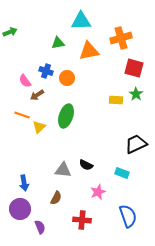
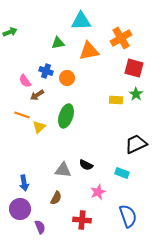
orange cross: rotated 15 degrees counterclockwise
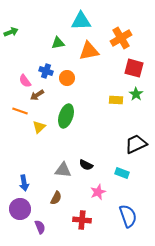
green arrow: moved 1 px right
orange line: moved 2 px left, 4 px up
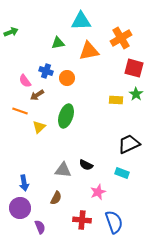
black trapezoid: moved 7 px left
purple circle: moved 1 px up
blue semicircle: moved 14 px left, 6 px down
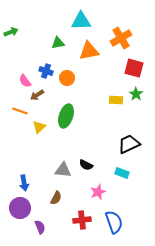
red cross: rotated 12 degrees counterclockwise
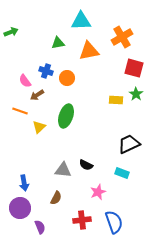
orange cross: moved 1 px right, 1 px up
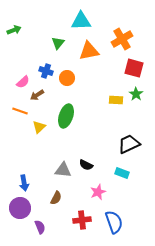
green arrow: moved 3 px right, 2 px up
orange cross: moved 2 px down
green triangle: rotated 40 degrees counterclockwise
pink semicircle: moved 2 px left, 1 px down; rotated 96 degrees counterclockwise
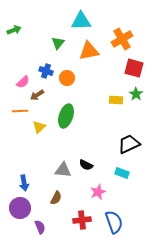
orange line: rotated 21 degrees counterclockwise
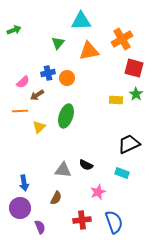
blue cross: moved 2 px right, 2 px down; rotated 32 degrees counterclockwise
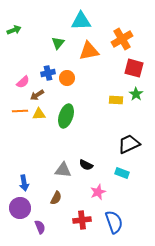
yellow triangle: moved 13 px up; rotated 40 degrees clockwise
